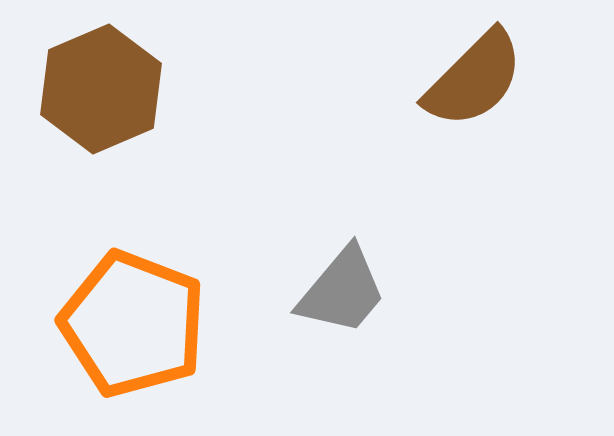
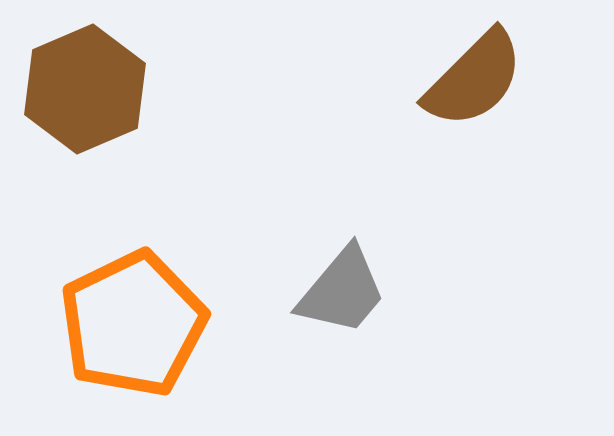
brown hexagon: moved 16 px left
orange pentagon: rotated 25 degrees clockwise
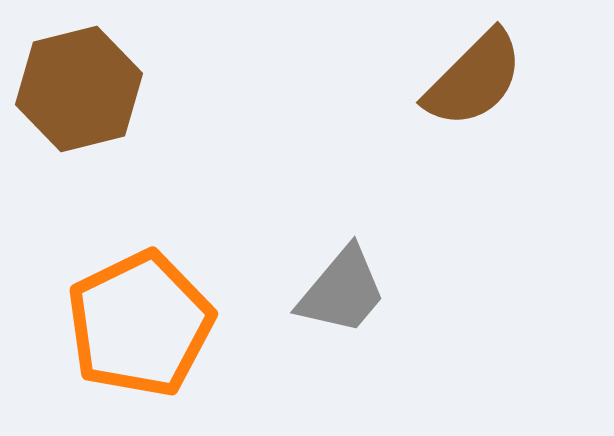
brown hexagon: moved 6 px left; rotated 9 degrees clockwise
orange pentagon: moved 7 px right
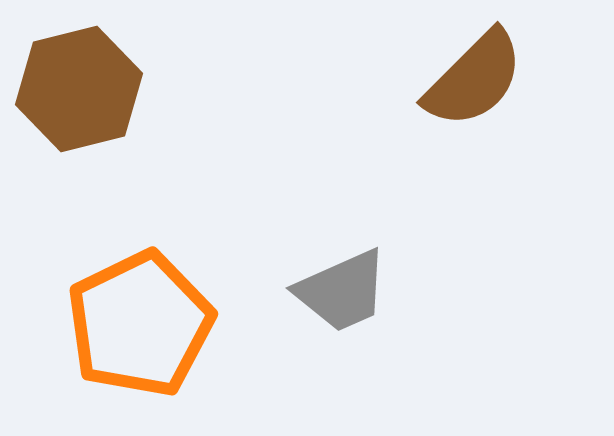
gray trapezoid: rotated 26 degrees clockwise
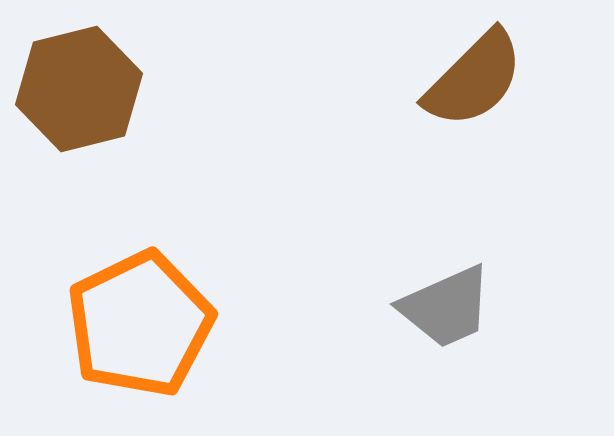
gray trapezoid: moved 104 px right, 16 px down
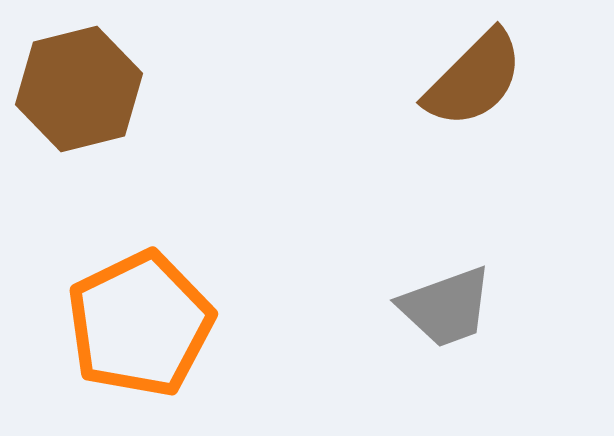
gray trapezoid: rotated 4 degrees clockwise
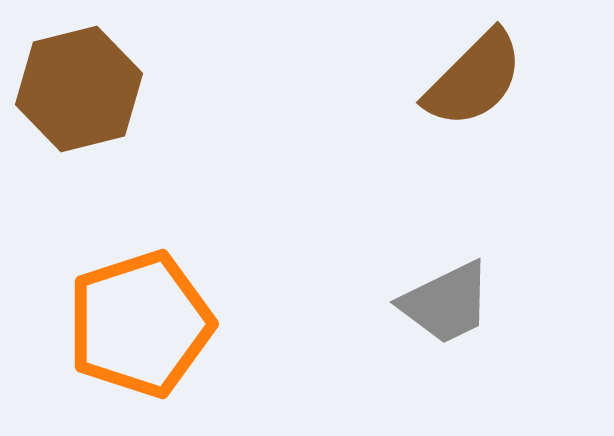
gray trapezoid: moved 4 px up; rotated 6 degrees counterclockwise
orange pentagon: rotated 8 degrees clockwise
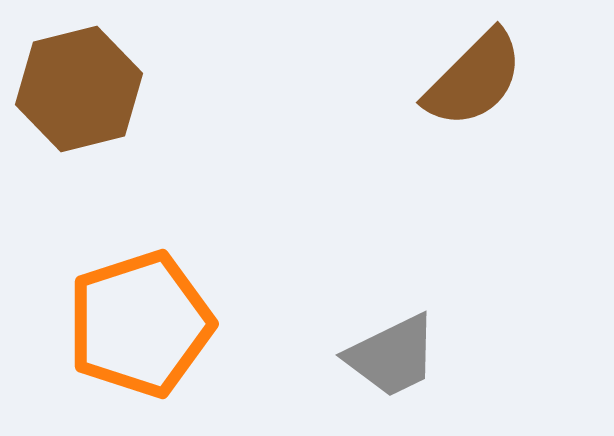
gray trapezoid: moved 54 px left, 53 px down
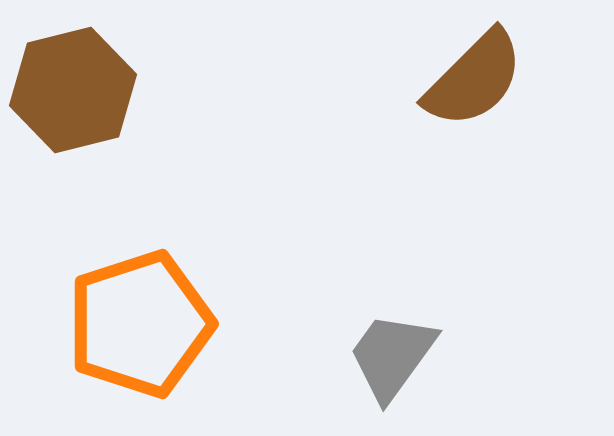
brown hexagon: moved 6 px left, 1 px down
gray trapezoid: rotated 152 degrees clockwise
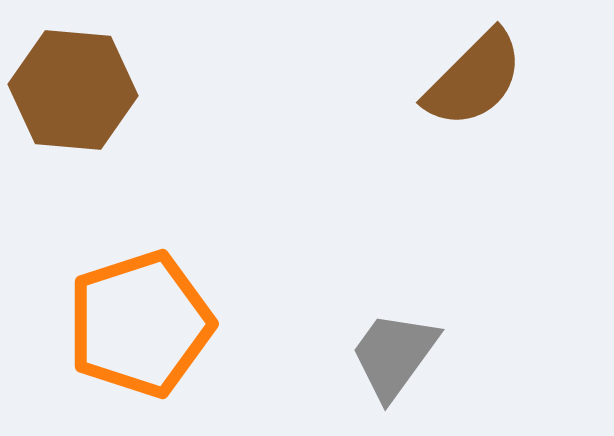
brown hexagon: rotated 19 degrees clockwise
gray trapezoid: moved 2 px right, 1 px up
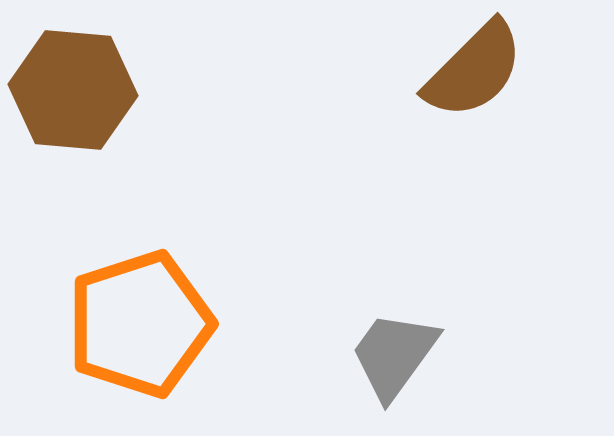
brown semicircle: moved 9 px up
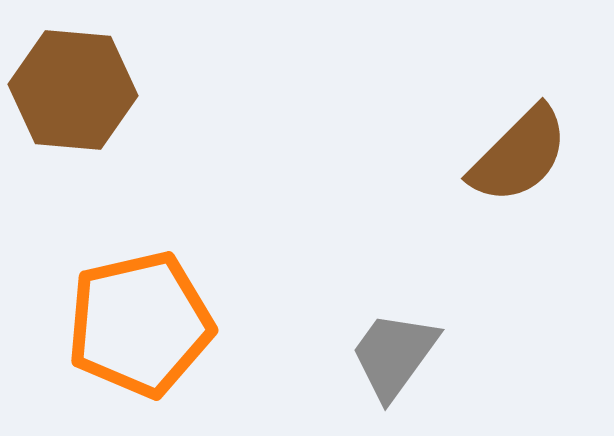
brown semicircle: moved 45 px right, 85 px down
orange pentagon: rotated 5 degrees clockwise
